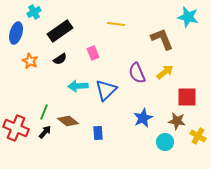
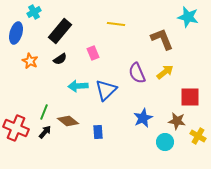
black rectangle: rotated 15 degrees counterclockwise
red square: moved 3 px right
blue rectangle: moved 1 px up
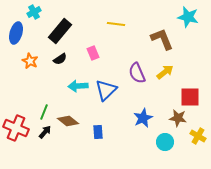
brown star: moved 1 px right, 3 px up
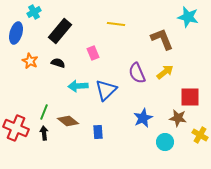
black semicircle: moved 2 px left, 4 px down; rotated 128 degrees counterclockwise
black arrow: moved 1 px left, 1 px down; rotated 48 degrees counterclockwise
yellow cross: moved 2 px right, 1 px up
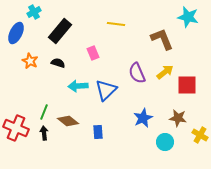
blue ellipse: rotated 10 degrees clockwise
red square: moved 3 px left, 12 px up
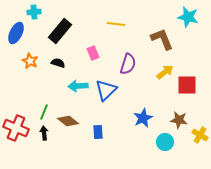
cyan cross: rotated 24 degrees clockwise
purple semicircle: moved 9 px left, 9 px up; rotated 140 degrees counterclockwise
brown star: moved 1 px right, 2 px down
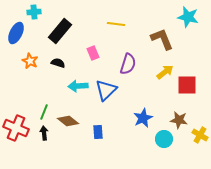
cyan circle: moved 1 px left, 3 px up
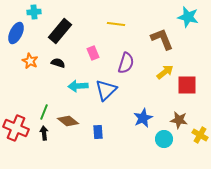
purple semicircle: moved 2 px left, 1 px up
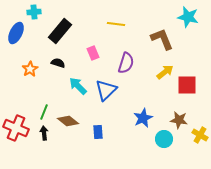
orange star: moved 8 px down; rotated 14 degrees clockwise
cyan arrow: rotated 48 degrees clockwise
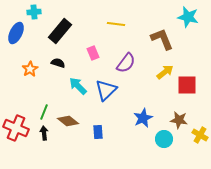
purple semicircle: rotated 20 degrees clockwise
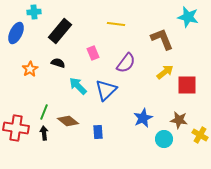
red cross: rotated 15 degrees counterclockwise
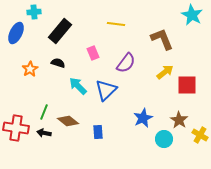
cyan star: moved 4 px right, 2 px up; rotated 15 degrees clockwise
brown star: rotated 24 degrees clockwise
black arrow: rotated 72 degrees counterclockwise
